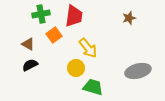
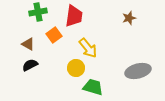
green cross: moved 3 px left, 2 px up
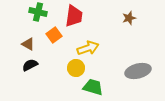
green cross: rotated 24 degrees clockwise
yellow arrow: rotated 70 degrees counterclockwise
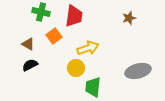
green cross: moved 3 px right
orange square: moved 1 px down
green trapezoid: rotated 100 degrees counterclockwise
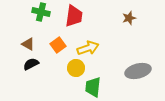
orange square: moved 4 px right, 9 px down
black semicircle: moved 1 px right, 1 px up
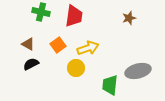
green trapezoid: moved 17 px right, 2 px up
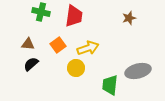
brown triangle: rotated 24 degrees counterclockwise
black semicircle: rotated 14 degrees counterclockwise
